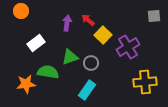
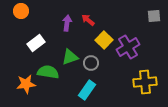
yellow square: moved 1 px right, 5 px down
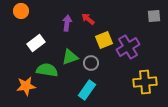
red arrow: moved 1 px up
yellow square: rotated 24 degrees clockwise
green semicircle: moved 1 px left, 2 px up
orange star: moved 2 px down
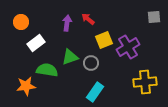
orange circle: moved 11 px down
gray square: moved 1 px down
cyan rectangle: moved 8 px right, 2 px down
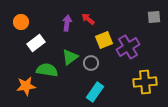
green triangle: rotated 18 degrees counterclockwise
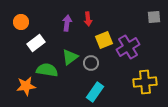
red arrow: rotated 136 degrees counterclockwise
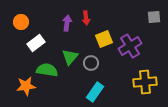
red arrow: moved 2 px left, 1 px up
yellow square: moved 1 px up
purple cross: moved 2 px right, 1 px up
green triangle: rotated 12 degrees counterclockwise
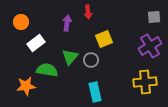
red arrow: moved 2 px right, 6 px up
purple cross: moved 20 px right
gray circle: moved 3 px up
cyan rectangle: rotated 48 degrees counterclockwise
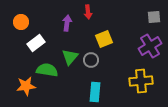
yellow cross: moved 4 px left, 1 px up
cyan rectangle: rotated 18 degrees clockwise
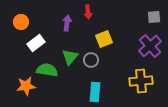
purple cross: rotated 10 degrees counterclockwise
